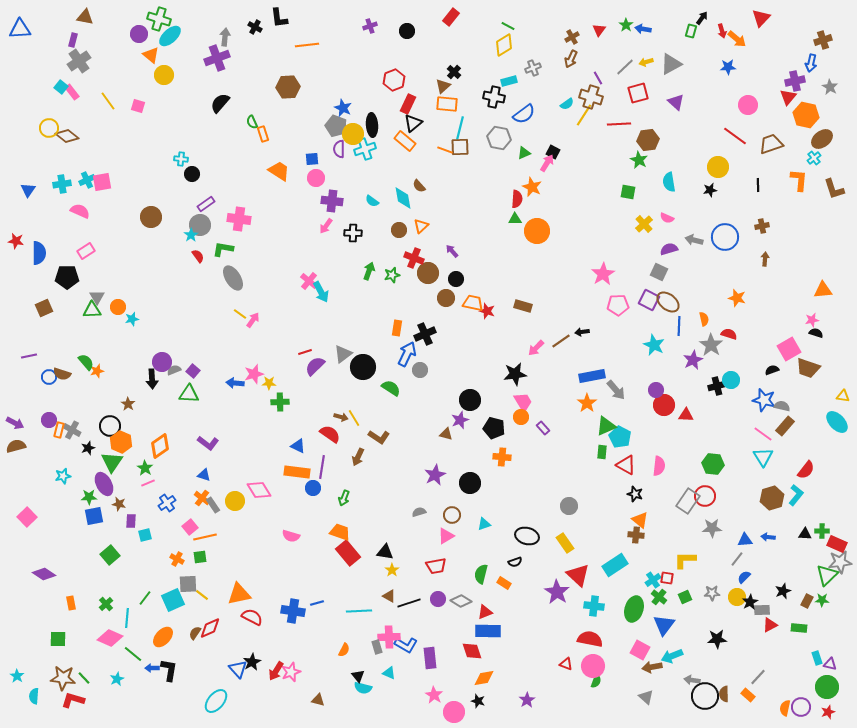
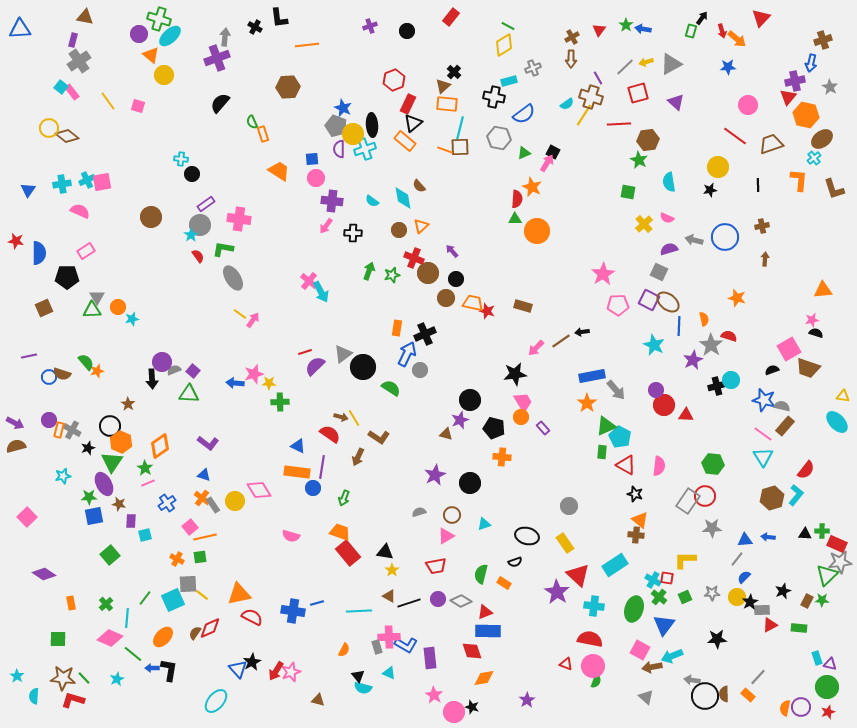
brown arrow at (571, 59): rotated 24 degrees counterclockwise
red semicircle at (729, 334): moved 2 px down
cyan cross at (653, 580): rotated 28 degrees counterclockwise
black star at (478, 701): moved 6 px left, 6 px down
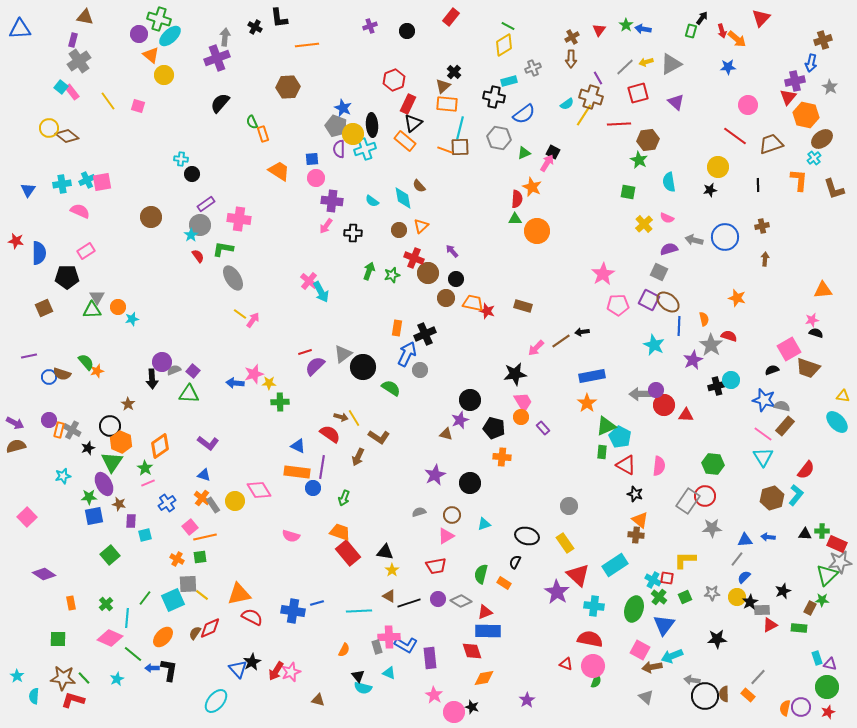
gray arrow at (616, 390): moved 24 px right, 4 px down; rotated 130 degrees clockwise
black semicircle at (515, 562): rotated 136 degrees clockwise
brown rectangle at (807, 601): moved 3 px right, 7 px down
